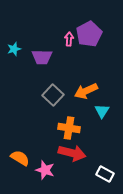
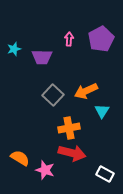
purple pentagon: moved 12 px right, 5 px down
orange cross: rotated 20 degrees counterclockwise
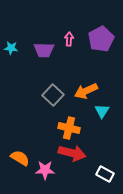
cyan star: moved 3 px left, 1 px up; rotated 24 degrees clockwise
purple trapezoid: moved 2 px right, 7 px up
orange cross: rotated 25 degrees clockwise
pink star: rotated 18 degrees counterclockwise
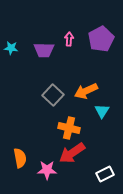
red arrow: rotated 132 degrees clockwise
orange semicircle: rotated 48 degrees clockwise
pink star: moved 2 px right
white rectangle: rotated 54 degrees counterclockwise
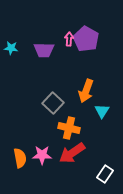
purple pentagon: moved 15 px left; rotated 15 degrees counterclockwise
orange arrow: rotated 45 degrees counterclockwise
gray square: moved 8 px down
pink star: moved 5 px left, 15 px up
white rectangle: rotated 30 degrees counterclockwise
